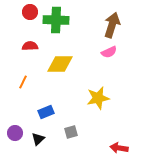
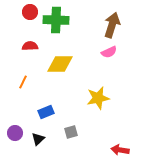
red arrow: moved 1 px right, 2 px down
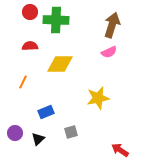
red arrow: rotated 24 degrees clockwise
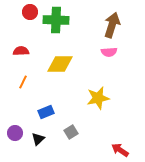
red semicircle: moved 9 px left, 5 px down
pink semicircle: rotated 21 degrees clockwise
gray square: rotated 16 degrees counterclockwise
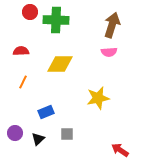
gray square: moved 4 px left, 2 px down; rotated 32 degrees clockwise
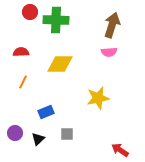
red semicircle: moved 1 px down
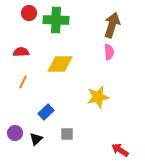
red circle: moved 1 px left, 1 px down
pink semicircle: rotated 91 degrees counterclockwise
yellow star: moved 1 px up
blue rectangle: rotated 21 degrees counterclockwise
black triangle: moved 2 px left
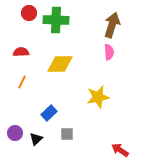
orange line: moved 1 px left
blue rectangle: moved 3 px right, 1 px down
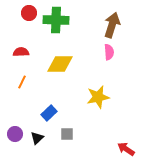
purple circle: moved 1 px down
black triangle: moved 1 px right, 1 px up
red arrow: moved 6 px right, 1 px up
